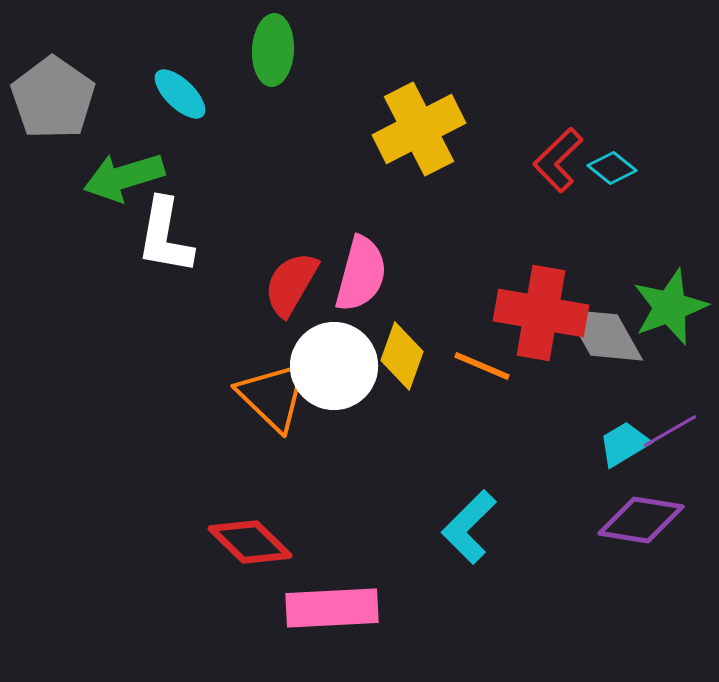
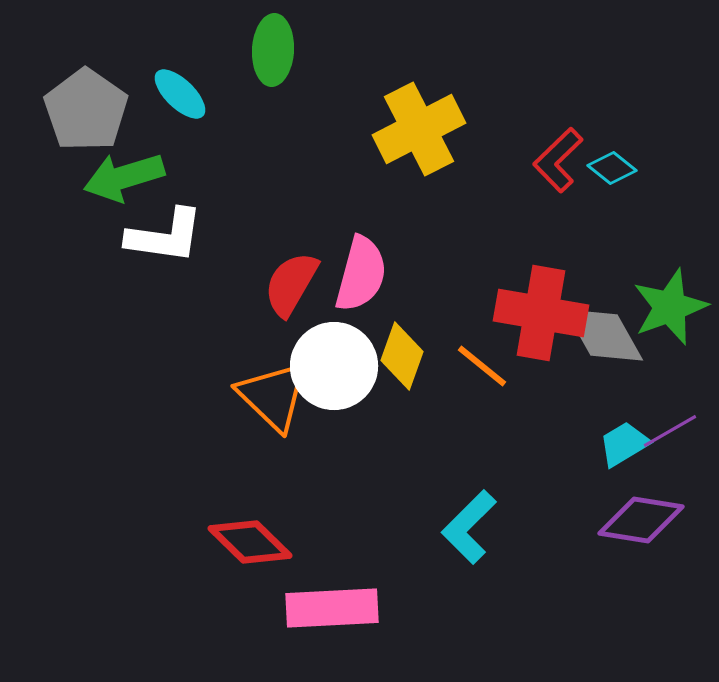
gray pentagon: moved 33 px right, 12 px down
white L-shape: rotated 92 degrees counterclockwise
orange line: rotated 16 degrees clockwise
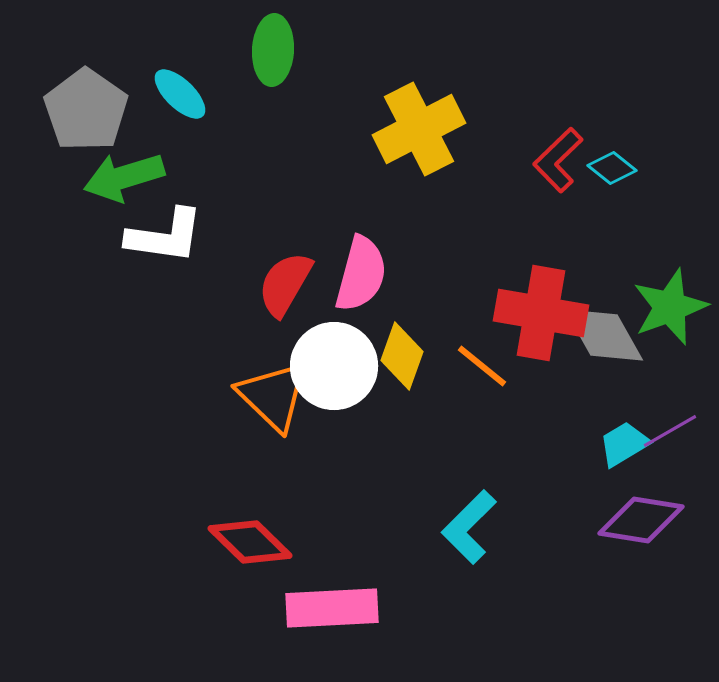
red semicircle: moved 6 px left
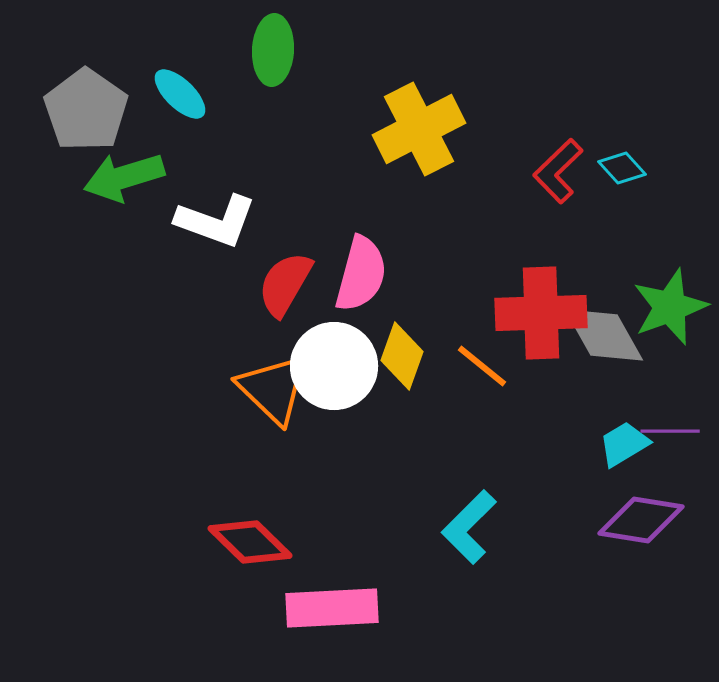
red L-shape: moved 11 px down
cyan diamond: moved 10 px right; rotated 9 degrees clockwise
white L-shape: moved 51 px right, 15 px up; rotated 12 degrees clockwise
red cross: rotated 12 degrees counterclockwise
orange triangle: moved 7 px up
purple line: rotated 30 degrees clockwise
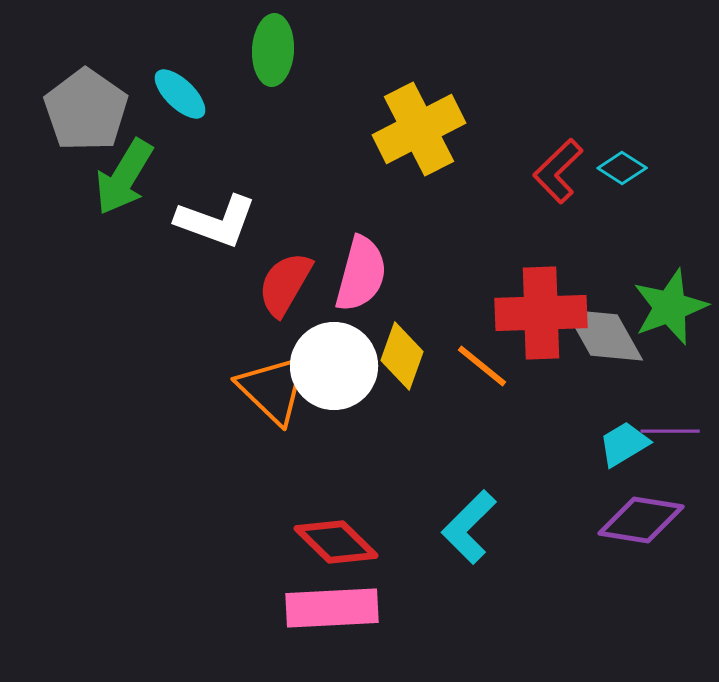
cyan diamond: rotated 15 degrees counterclockwise
green arrow: rotated 42 degrees counterclockwise
red diamond: moved 86 px right
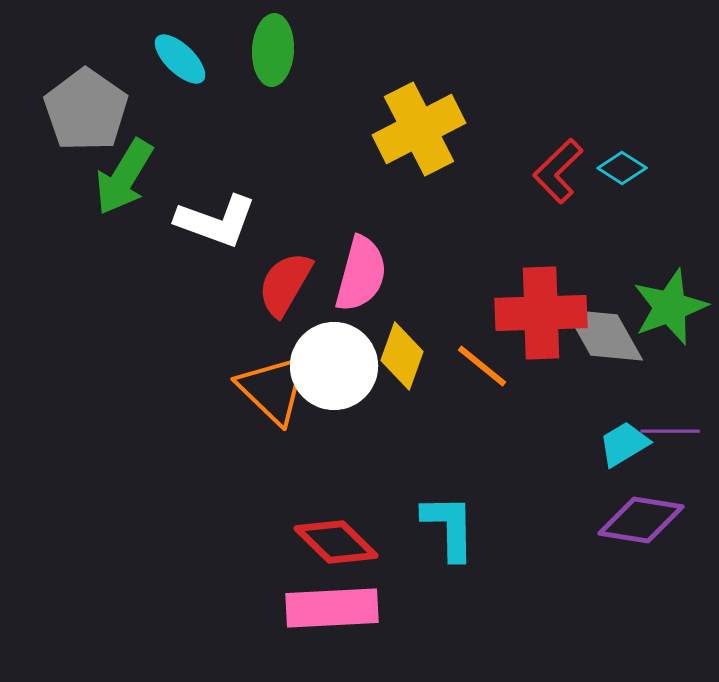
cyan ellipse: moved 35 px up
cyan L-shape: moved 20 px left; rotated 134 degrees clockwise
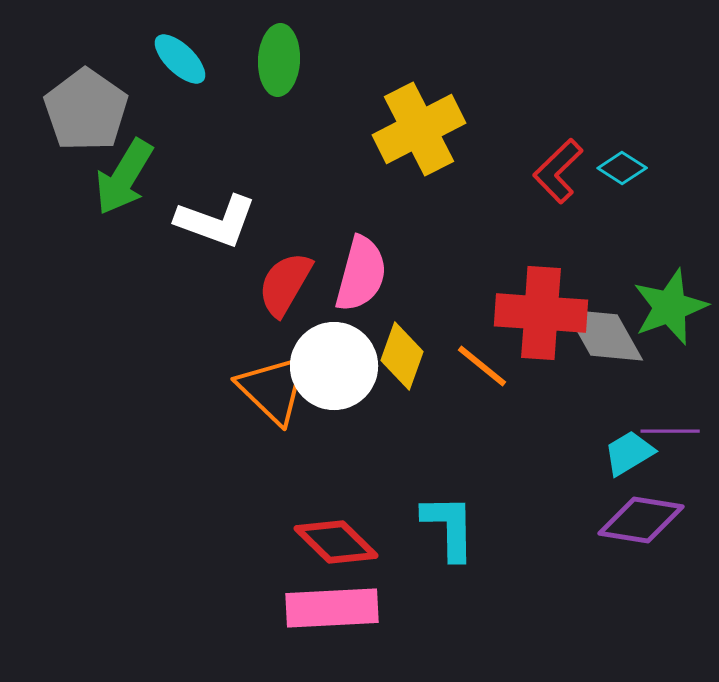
green ellipse: moved 6 px right, 10 px down
red cross: rotated 6 degrees clockwise
cyan trapezoid: moved 5 px right, 9 px down
